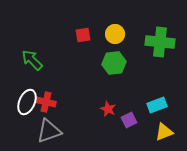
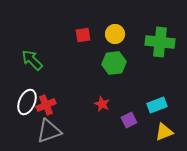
red cross: moved 3 px down; rotated 36 degrees counterclockwise
red star: moved 6 px left, 5 px up
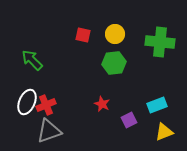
red square: rotated 21 degrees clockwise
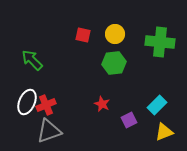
cyan rectangle: rotated 24 degrees counterclockwise
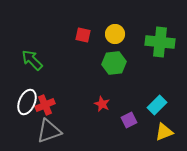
red cross: moved 1 px left
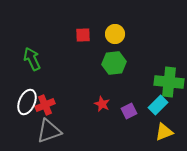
red square: rotated 14 degrees counterclockwise
green cross: moved 9 px right, 40 px down
green arrow: moved 1 px up; rotated 20 degrees clockwise
cyan rectangle: moved 1 px right
purple square: moved 9 px up
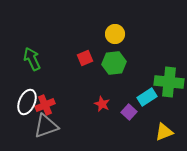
red square: moved 2 px right, 23 px down; rotated 21 degrees counterclockwise
cyan rectangle: moved 11 px left, 8 px up; rotated 12 degrees clockwise
purple square: moved 1 px down; rotated 21 degrees counterclockwise
gray triangle: moved 3 px left, 5 px up
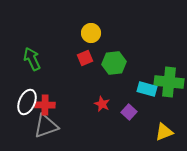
yellow circle: moved 24 px left, 1 px up
cyan rectangle: moved 8 px up; rotated 48 degrees clockwise
red cross: rotated 24 degrees clockwise
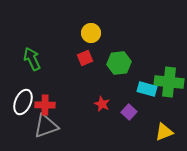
green hexagon: moved 5 px right
white ellipse: moved 4 px left
